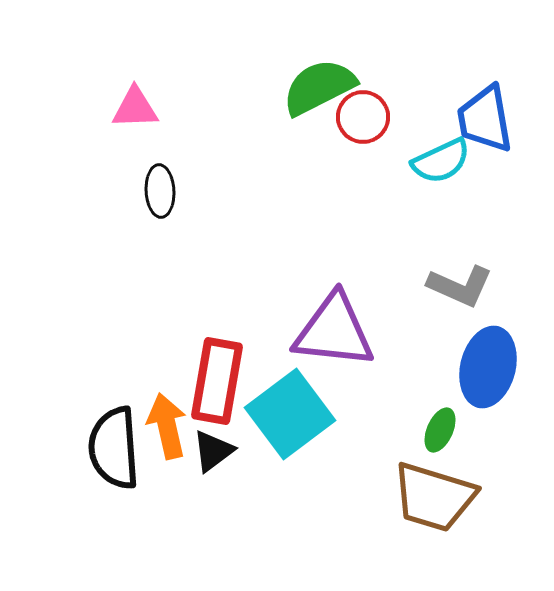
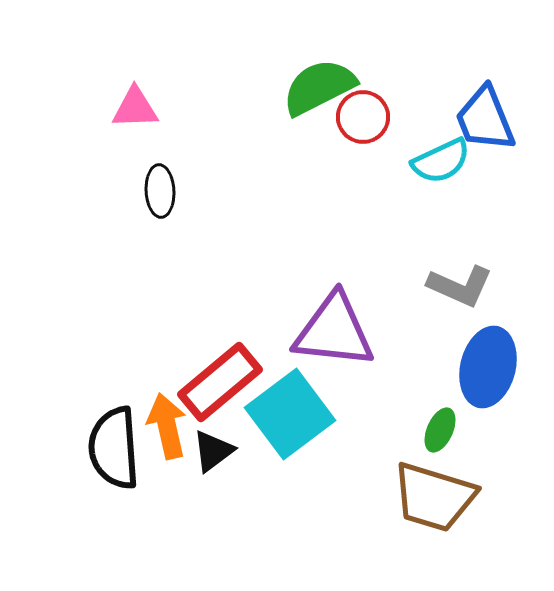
blue trapezoid: rotated 12 degrees counterclockwise
red rectangle: moved 3 px right, 1 px down; rotated 40 degrees clockwise
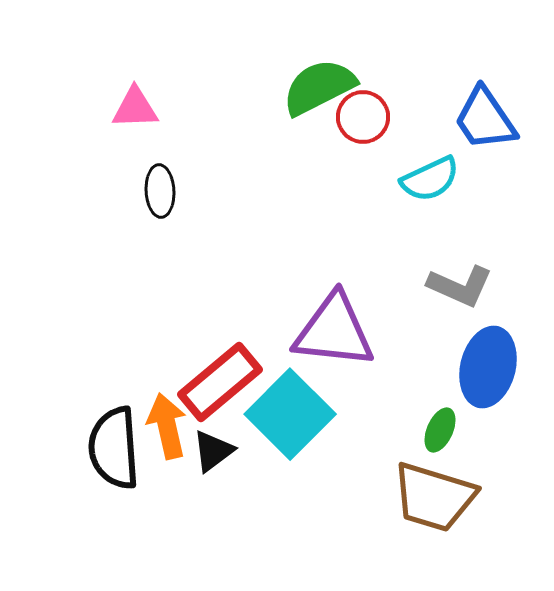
blue trapezoid: rotated 12 degrees counterclockwise
cyan semicircle: moved 11 px left, 18 px down
cyan square: rotated 8 degrees counterclockwise
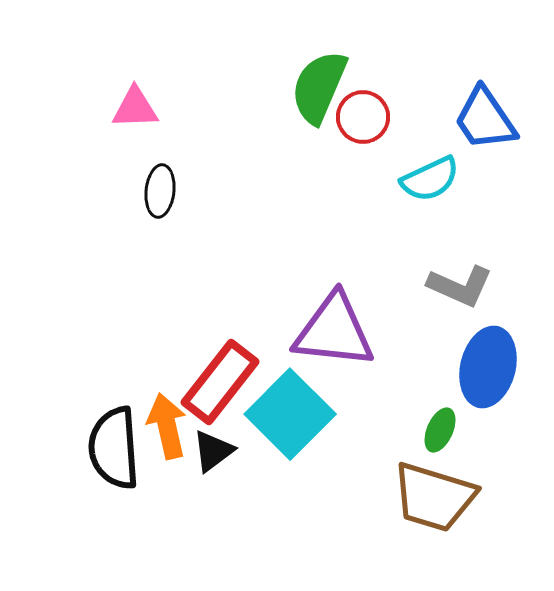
green semicircle: rotated 40 degrees counterclockwise
black ellipse: rotated 9 degrees clockwise
red rectangle: rotated 12 degrees counterclockwise
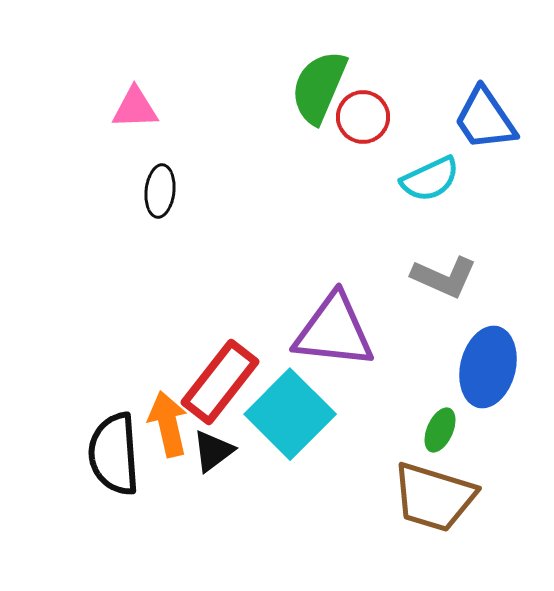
gray L-shape: moved 16 px left, 9 px up
orange arrow: moved 1 px right, 2 px up
black semicircle: moved 6 px down
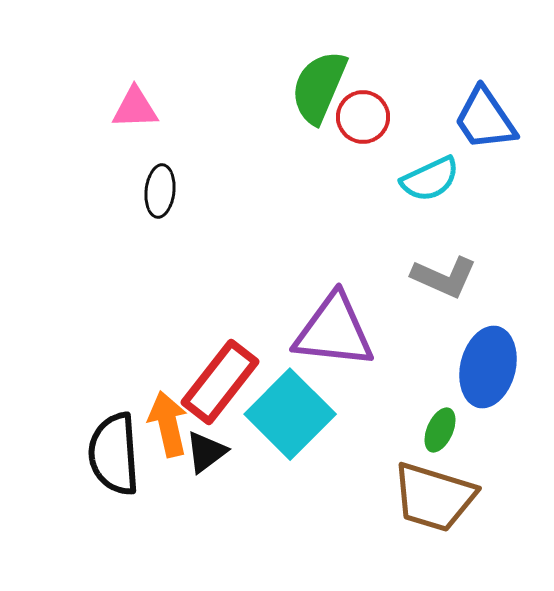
black triangle: moved 7 px left, 1 px down
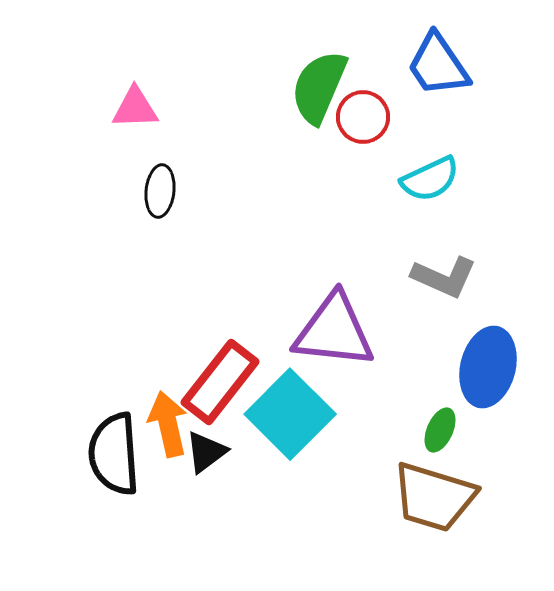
blue trapezoid: moved 47 px left, 54 px up
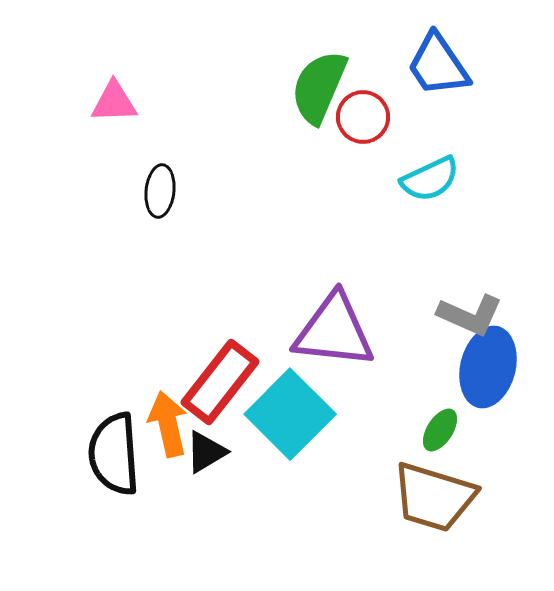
pink triangle: moved 21 px left, 6 px up
gray L-shape: moved 26 px right, 38 px down
green ellipse: rotated 9 degrees clockwise
black triangle: rotated 6 degrees clockwise
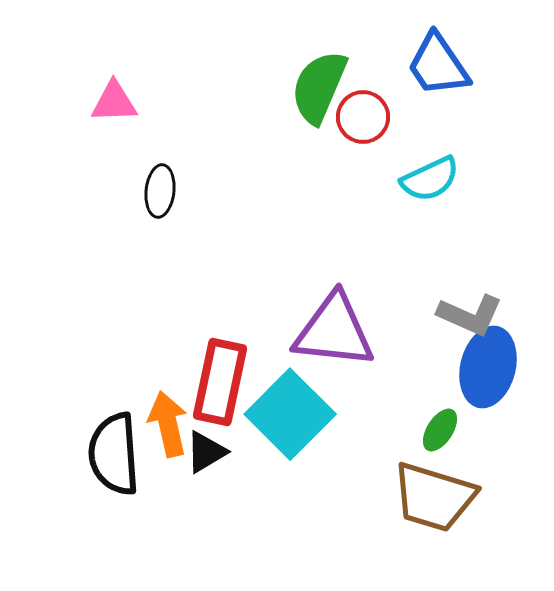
red rectangle: rotated 26 degrees counterclockwise
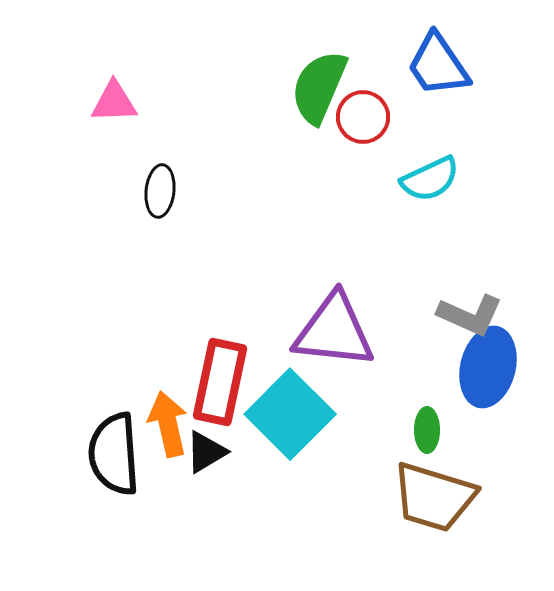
green ellipse: moved 13 px left; rotated 33 degrees counterclockwise
